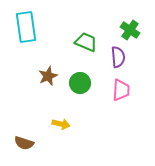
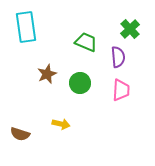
green cross: moved 1 px up; rotated 12 degrees clockwise
brown star: moved 1 px left, 2 px up
brown semicircle: moved 4 px left, 9 px up
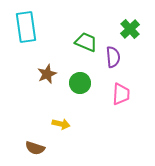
purple semicircle: moved 5 px left
pink trapezoid: moved 4 px down
brown semicircle: moved 15 px right, 14 px down
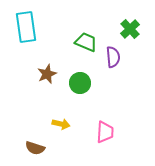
pink trapezoid: moved 16 px left, 38 px down
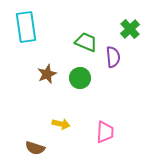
green circle: moved 5 px up
